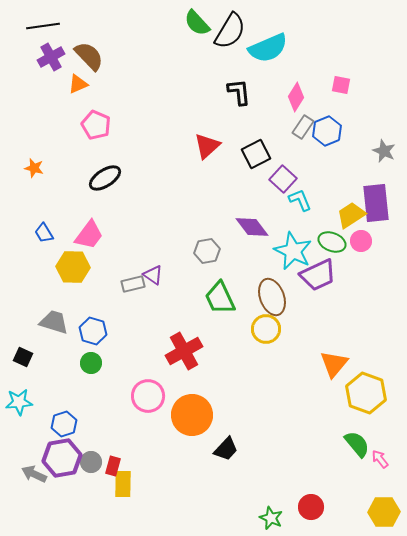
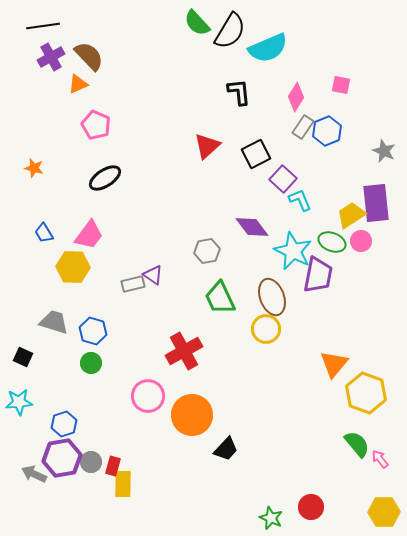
purple trapezoid at (318, 275): rotated 54 degrees counterclockwise
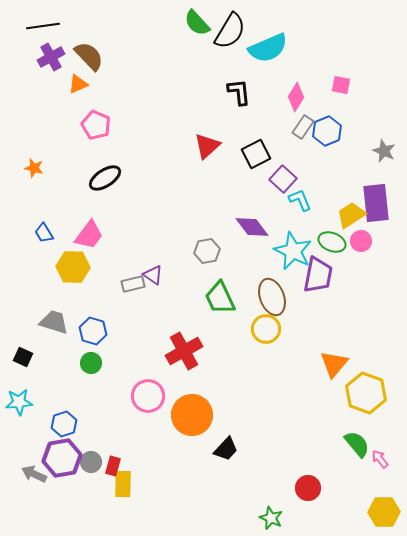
red circle at (311, 507): moved 3 px left, 19 px up
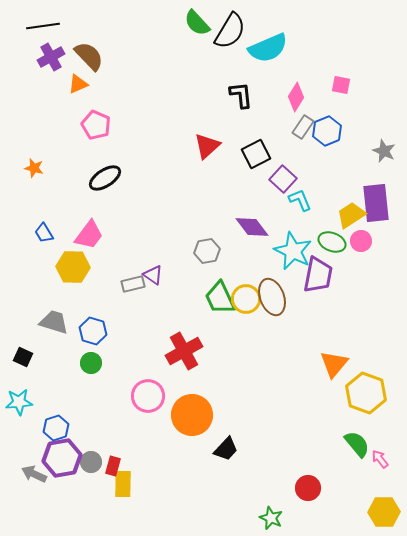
black L-shape at (239, 92): moved 2 px right, 3 px down
yellow circle at (266, 329): moved 20 px left, 30 px up
blue hexagon at (64, 424): moved 8 px left, 4 px down
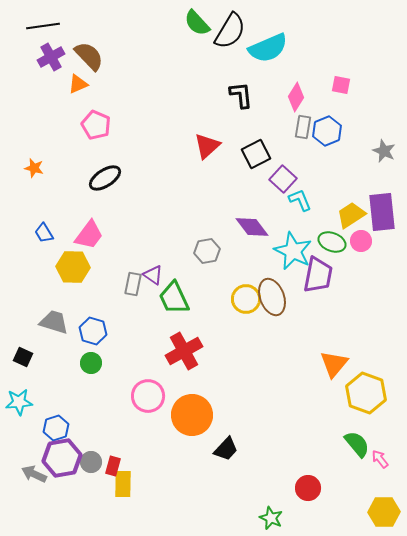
gray rectangle at (303, 127): rotated 25 degrees counterclockwise
purple rectangle at (376, 203): moved 6 px right, 9 px down
gray rectangle at (133, 284): rotated 65 degrees counterclockwise
green trapezoid at (220, 298): moved 46 px left
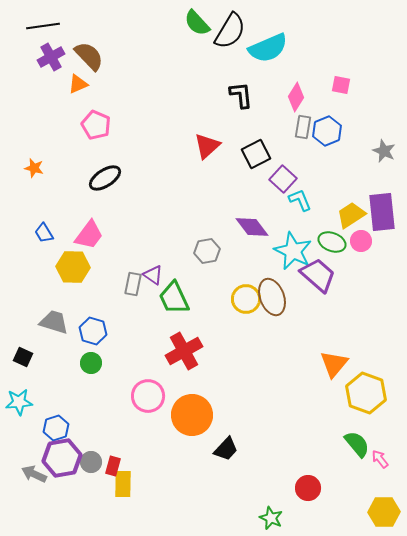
purple trapezoid at (318, 275): rotated 60 degrees counterclockwise
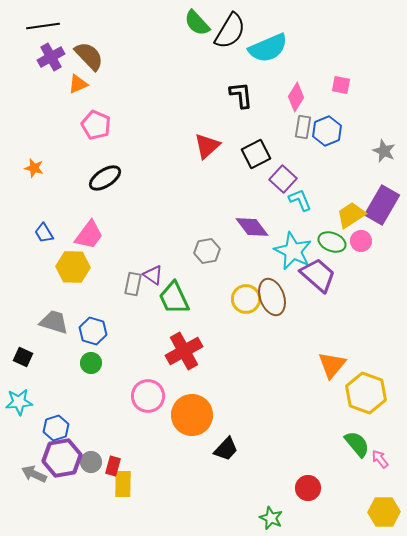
purple rectangle at (382, 212): moved 7 px up; rotated 36 degrees clockwise
orange triangle at (334, 364): moved 2 px left, 1 px down
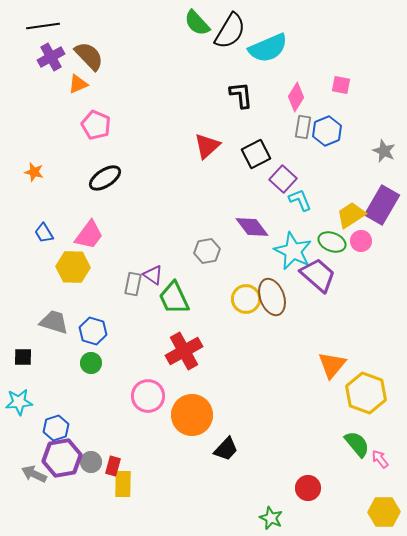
orange star at (34, 168): moved 4 px down
black square at (23, 357): rotated 24 degrees counterclockwise
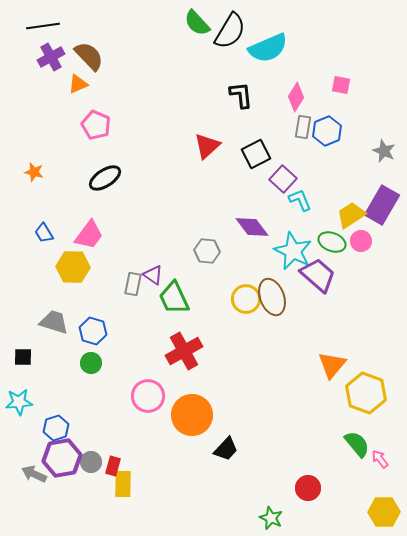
gray hexagon at (207, 251): rotated 15 degrees clockwise
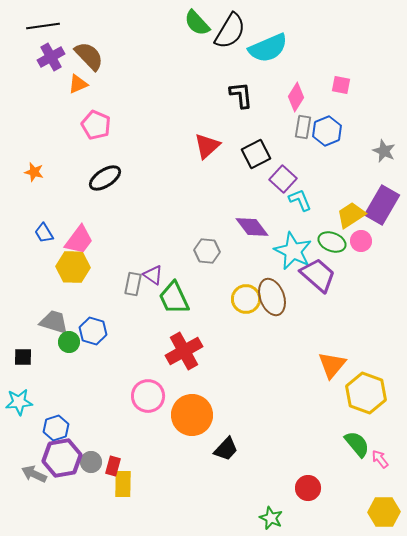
pink trapezoid at (89, 235): moved 10 px left, 5 px down
green circle at (91, 363): moved 22 px left, 21 px up
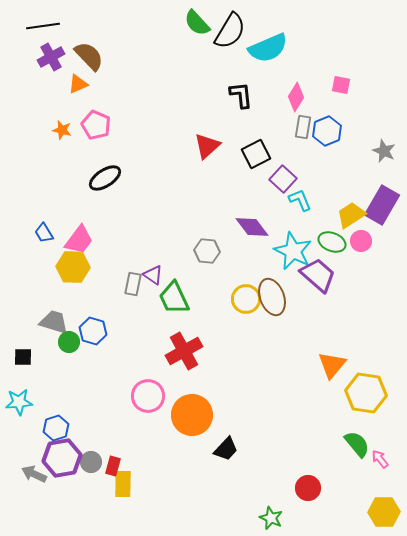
orange star at (34, 172): moved 28 px right, 42 px up
yellow hexagon at (366, 393): rotated 12 degrees counterclockwise
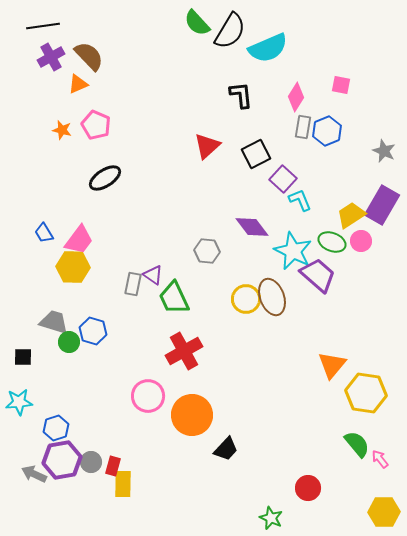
purple hexagon at (62, 458): moved 2 px down
